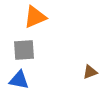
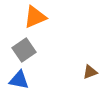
gray square: rotated 30 degrees counterclockwise
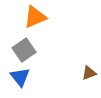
brown triangle: moved 1 px left, 1 px down
blue triangle: moved 1 px right, 3 px up; rotated 40 degrees clockwise
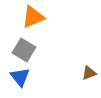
orange triangle: moved 2 px left
gray square: rotated 25 degrees counterclockwise
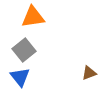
orange triangle: rotated 15 degrees clockwise
gray square: rotated 20 degrees clockwise
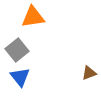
gray square: moved 7 px left
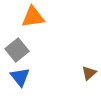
brown triangle: rotated 21 degrees counterclockwise
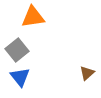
brown triangle: moved 2 px left
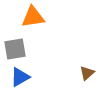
gray square: moved 2 px left, 1 px up; rotated 30 degrees clockwise
blue triangle: rotated 40 degrees clockwise
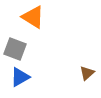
orange triangle: rotated 40 degrees clockwise
gray square: rotated 30 degrees clockwise
